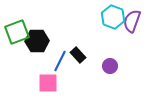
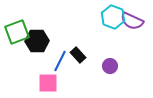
purple semicircle: rotated 85 degrees counterclockwise
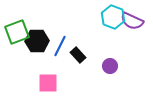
blue line: moved 15 px up
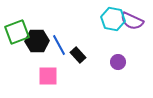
cyan hexagon: moved 2 px down; rotated 10 degrees counterclockwise
blue line: moved 1 px left, 1 px up; rotated 55 degrees counterclockwise
purple circle: moved 8 px right, 4 px up
pink square: moved 7 px up
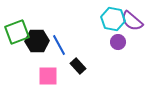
purple semicircle: rotated 15 degrees clockwise
black rectangle: moved 11 px down
purple circle: moved 20 px up
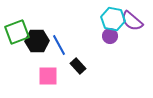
purple circle: moved 8 px left, 6 px up
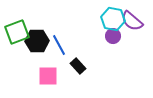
purple circle: moved 3 px right
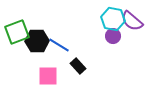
blue line: rotated 30 degrees counterclockwise
